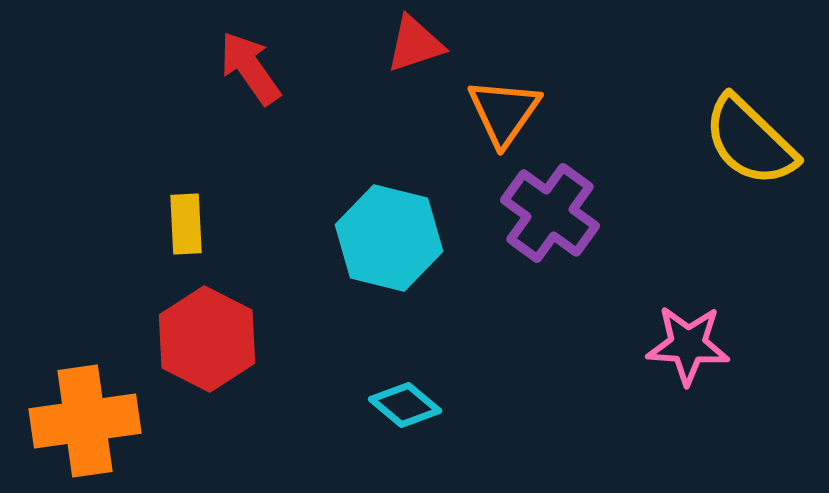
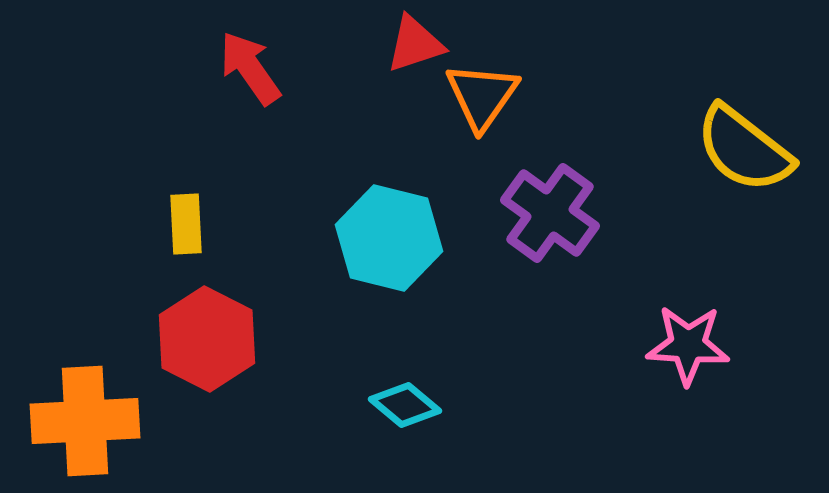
orange triangle: moved 22 px left, 16 px up
yellow semicircle: moved 6 px left, 8 px down; rotated 6 degrees counterclockwise
orange cross: rotated 5 degrees clockwise
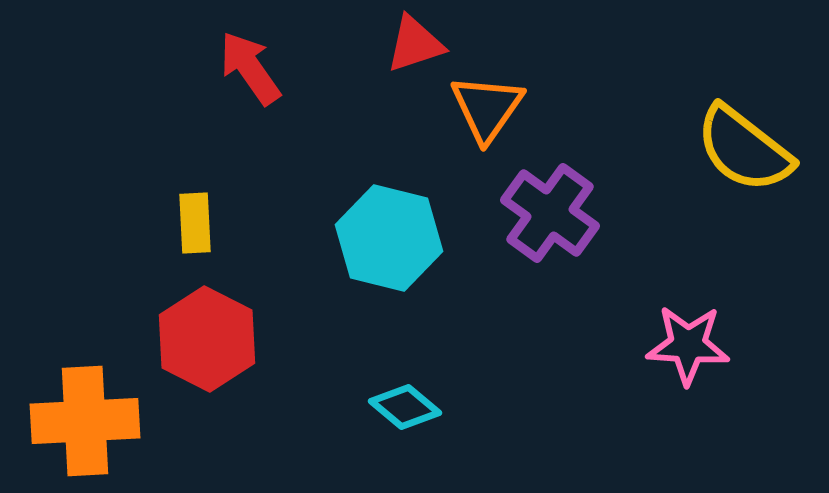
orange triangle: moved 5 px right, 12 px down
yellow rectangle: moved 9 px right, 1 px up
cyan diamond: moved 2 px down
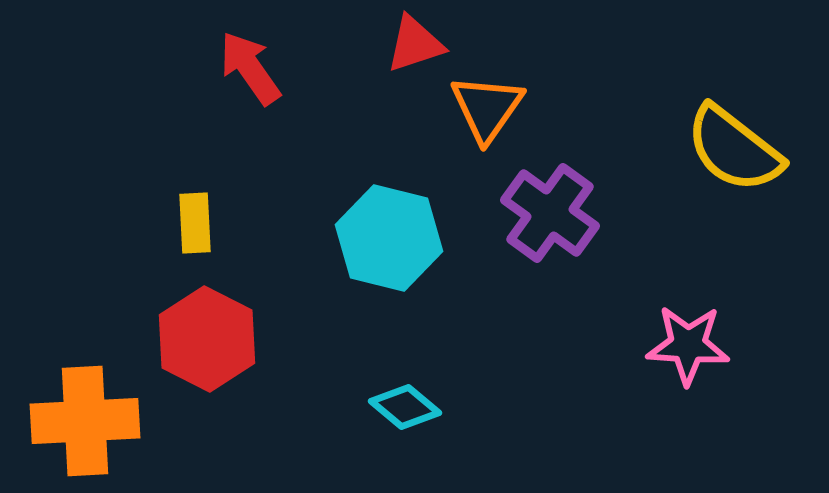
yellow semicircle: moved 10 px left
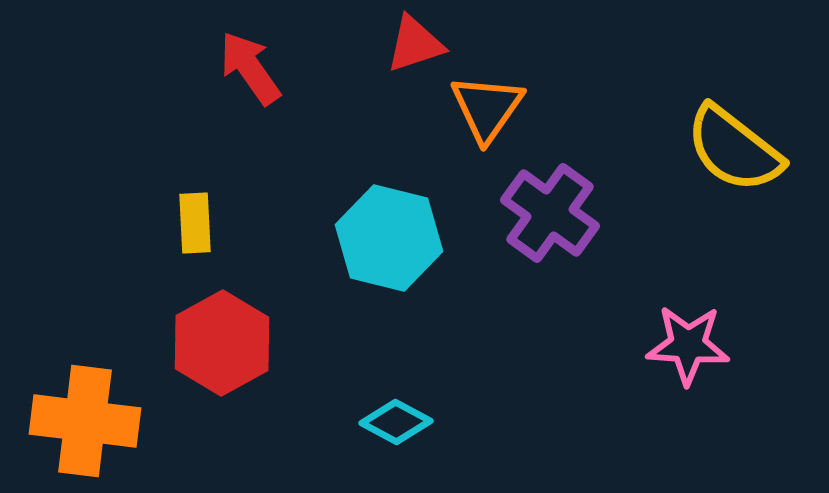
red hexagon: moved 15 px right, 4 px down; rotated 4 degrees clockwise
cyan diamond: moved 9 px left, 15 px down; rotated 12 degrees counterclockwise
orange cross: rotated 10 degrees clockwise
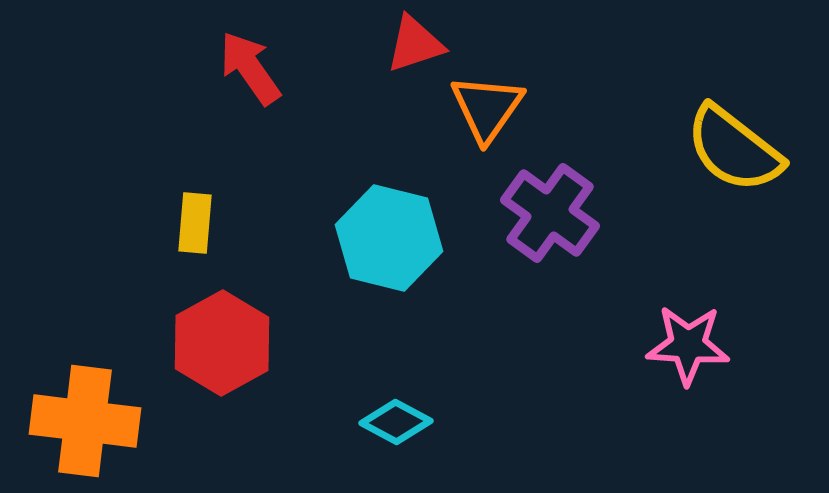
yellow rectangle: rotated 8 degrees clockwise
